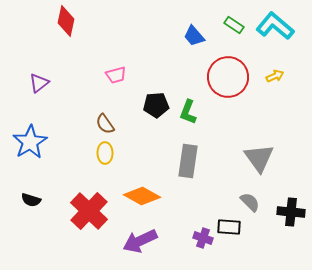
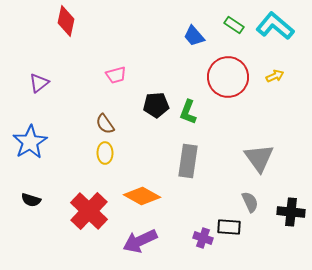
gray semicircle: rotated 20 degrees clockwise
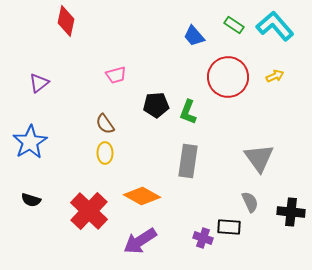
cyan L-shape: rotated 9 degrees clockwise
purple arrow: rotated 8 degrees counterclockwise
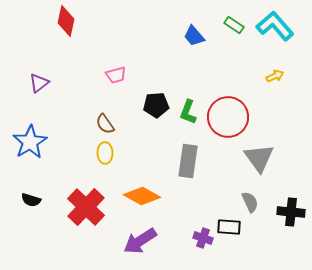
red circle: moved 40 px down
red cross: moved 3 px left, 4 px up
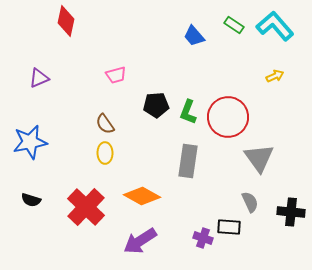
purple triangle: moved 5 px up; rotated 15 degrees clockwise
blue star: rotated 20 degrees clockwise
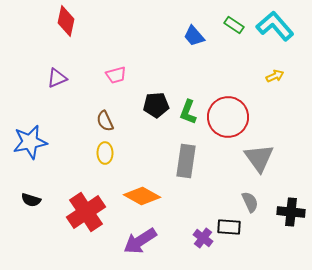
purple triangle: moved 18 px right
brown semicircle: moved 3 px up; rotated 10 degrees clockwise
gray rectangle: moved 2 px left
red cross: moved 5 px down; rotated 12 degrees clockwise
purple cross: rotated 18 degrees clockwise
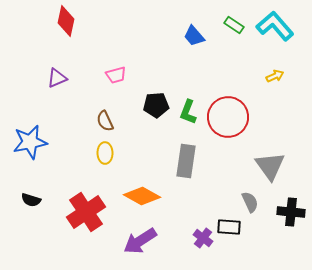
gray triangle: moved 11 px right, 8 px down
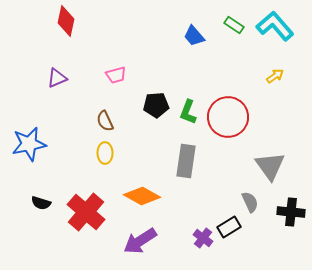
yellow arrow: rotated 12 degrees counterclockwise
blue star: moved 1 px left, 2 px down
black semicircle: moved 10 px right, 3 px down
red cross: rotated 15 degrees counterclockwise
black rectangle: rotated 35 degrees counterclockwise
